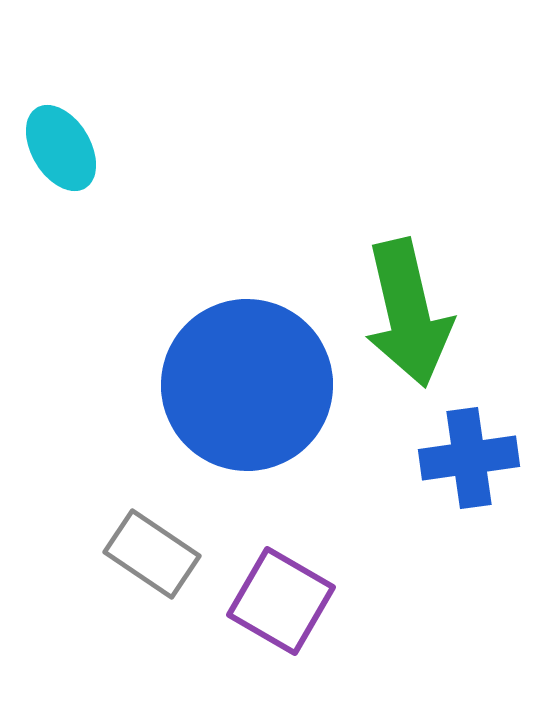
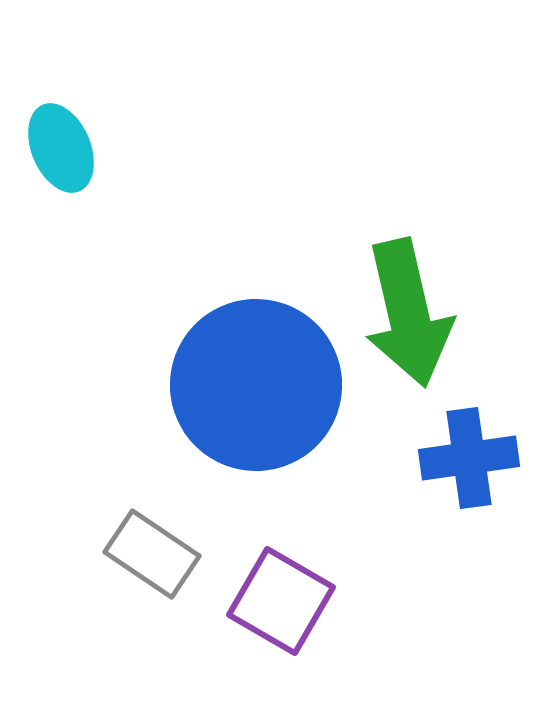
cyan ellipse: rotated 8 degrees clockwise
blue circle: moved 9 px right
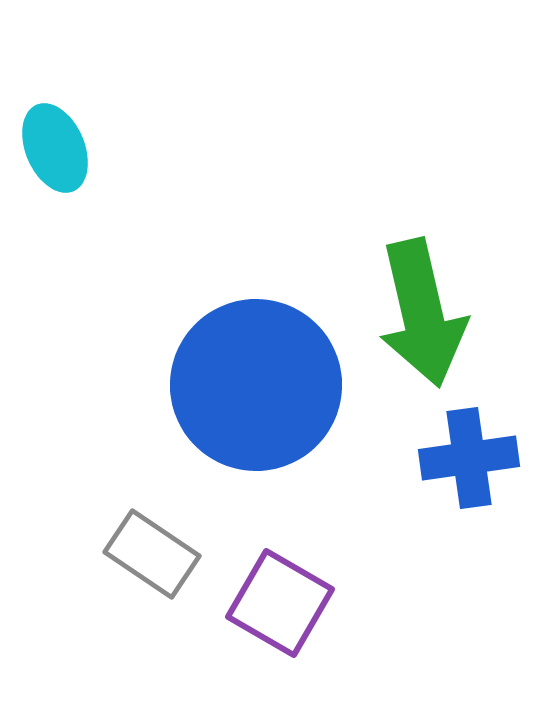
cyan ellipse: moved 6 px left
green arrow: moved 14 px right
purple square: moved 1 px left, 2 px down
